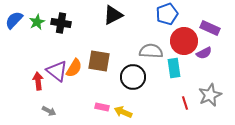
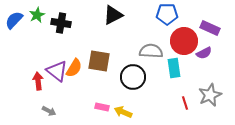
blue pentagon: rotated 20 degrees clockwise
green star: moved 7 px up
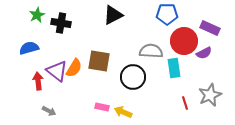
blue semicircle: moved 15 px right, 28 px down; rotated 30 degrees clockwise
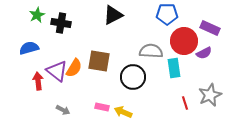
gray arrow: moved 14 px right, 1 px up
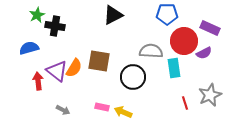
black cross: moved 6 px left, 3 px down
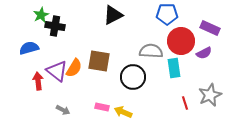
green star: moved 4 px right
red circle: moved 3 px left
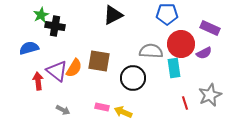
red circle: moved 3 px down
black circle: moved 1 px down
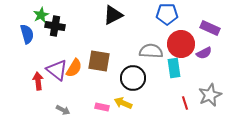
blue semicircle: moved 2 px left, 14 px up; rotated 90 degrees clockwise
purple triangle: moved 1 px up
yellow arrow: moved 9 px up
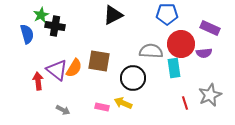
purple semicircle: rotated 21 degrees clockwise
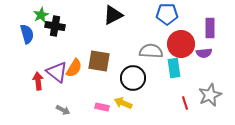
purple rectangle: rotated 66 degrees clockwise
purple triangle: moved 2 px down
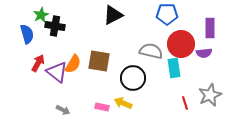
gray semicircle: rotated 10 degrees clockwise
orange semicircle: moved 1 px left, 4 px up
red arrow: moved 18 px up; rotated 36 degrees clockwise
